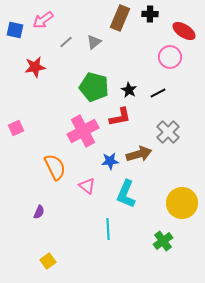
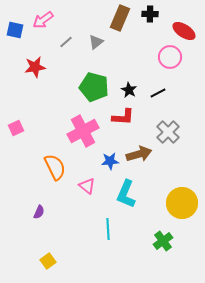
gray triangle: moved 2 px right
red L-shape: moved 3 px right; rotated 15 degrees clockwise
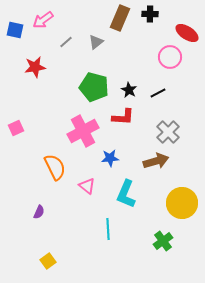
red ellipse: moved 3 px right, 2 px down
brown arrow: moved 17 px right, 7 px down
blue star: moved 3 px up
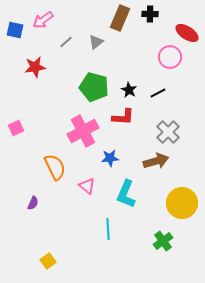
purple semicircle: moved 6 px left, 9 px up
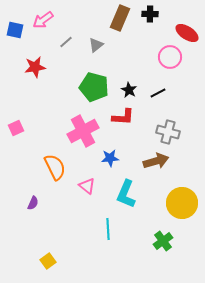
gray triangle: moved 3 px down
gray cross: rotated 30 degrees counterclockwise
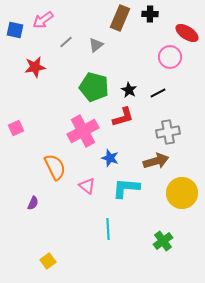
red L-shape: rotated 20 degrees counterclockwise
gray cross: rotated 25 degrees counterclockwise
blue star: rotated 24 degrees clockwise
cyan L-shape: moved 6 px up; rotated 72 degrees clockwise
yellow circle: moved 10 px up
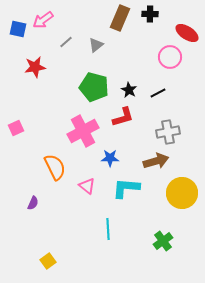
blue square: moved 3 px right, 1 px up
blue star: rotated 18 degrees counterclockwise
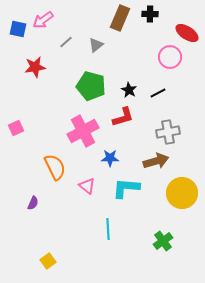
green pentagon: moved 3 px left, 1 px up
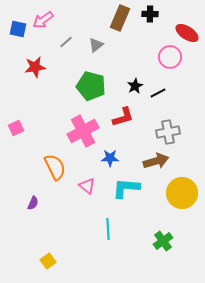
black star: moved 6 px right, 4 px up; rotated 14 degrees clockwise
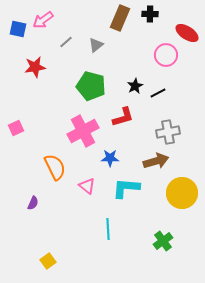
pink circle: moved 4 px left, 2 px up
